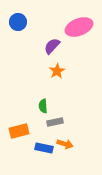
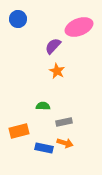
blue circle: moved 3 px up
purple semicircle: moved 1 px right
orange star: rotated 14 degrees counterclockwise
green semicircle: rotated 96 degrees clockwise
gray rectangle: moved 9 px right
orange arrow: moved 1 px up
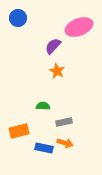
blue circle: moved 1 px up
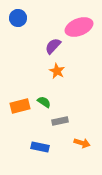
green semicircle: moved 1 px right, 4 px up; rotated 32 degrees clockwise
gray rectangle: moved 4 px left, 1 px up
orange rectangle: moved 1 px right, 25 px up
orange arrow: moved 17 px right
blue rectangle: moved 4 px left, 1 px up
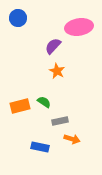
pink ellipse: rotated 12 degrees clockwise
orange arrow: moved 10 px left, 4 px up
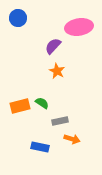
green semicircle: moved 2 px left, 1 px down
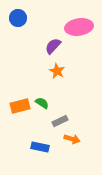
gray rectangle: rotated 14 degrees counterclockwise
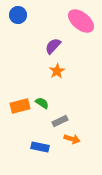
blue circle: moved 3 px up
pink ellipse: moved 2 px right, 6 px up; rotated 48 degrees clockwise
orange star: rotated 14 degrees clockwise
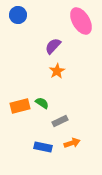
pink ellipse: rotated 20 degrees clockwise
orange arrow: moved 4 px down; rotated 35 degrees counterclockwise
blue rectangle: moved 3 px right
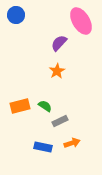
blue circle: moved 2 px left
purple semicircle: moved 6 px right, 3 px up
green semicircle: moved 3 px right, 3 px down
